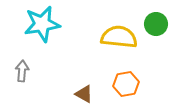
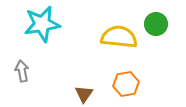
gray arrow: rotated 15 degrees counterclockwise
brown triangle: rotated 36 degrees clockwise
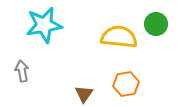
cyan star: moved 2 px right, 1 px down
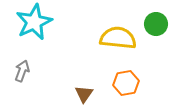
cyan star: moved 10 px left, 3 px up; rotated 15 degrees counterclockwise
yellow semicircle: moved 1 px left, 1 px down
gray arrow: rotated 30 degrees clockwise
orange hexagon: moved 1 px up
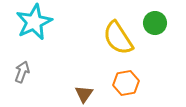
green circle: moved 1 px left, 1 px up
yellow semicircle: rotated 129 degrees counterclockwise
gray arrow: moved 1 px down
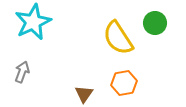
cyan star: moved 1 px left
orange hexagon: moved 2 px left
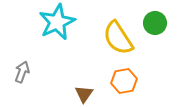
cyan star: moved 24 px right
orange hexagon: moved 2 px up
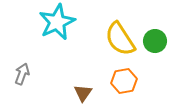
green circle: moved 18 px down
yellow semicircle: moved 2 px right, 1 px down
gray arrow: moved 2 px down
brown triangle: moved 1 px left, 1 px up
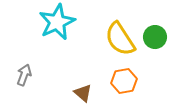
green circle: moved 4 px up
gray arrow: moved 2 px right, 1 px down
brown triangle: rotated 24 degrees counterclockwise
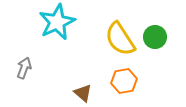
gray arrow: moved 7 px up
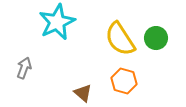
green circle: moved 1 px right, 1 px down
orange hexagon: rotated 25 degrees clockwise
